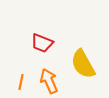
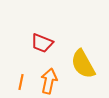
orange arrow: rotated 35 degrees clockwise
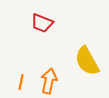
red trapezoid: moved 20 px up
yellow semicircle: moved 4 px right, 3 px up
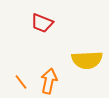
yellow semicircle: moved 1 px up; rotated 64 degrees counterclockwise
orange line: rotated 49 degrees counterclockwise
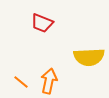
yellow semicircle: moved 2 px right, 3 px up
orange line: rotated 14 degrees counterclockwise
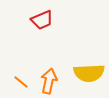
red trapezoid: moved 3 px up; rotated 45 degrees counterclockwise
yellow semicircle: moved 16 px down
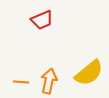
yellow semicircle: rotated 36 degrees counterclockwise
orange line: rotated 35 degrees counterclockwise
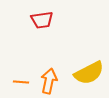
red trapezoid: rotated 15 degrees clockwise
yellow semicircle: rotated 12 degrees clockwise
